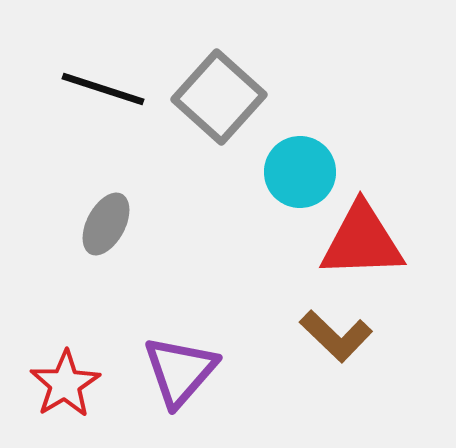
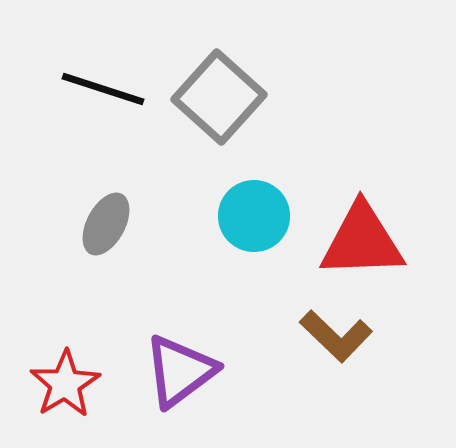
cyan circle: moved 46 px left, 44 px down
purple triangle: rotated 12 degrees clockwise
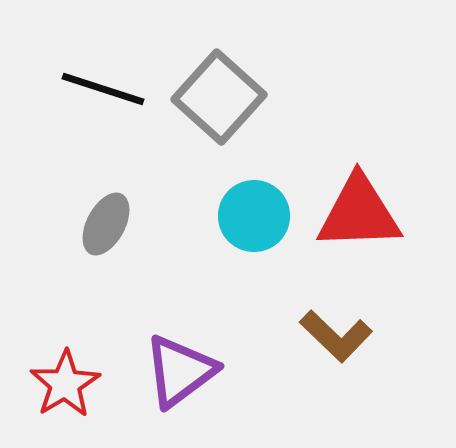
red triangle: moved 3 px left, 28 px up
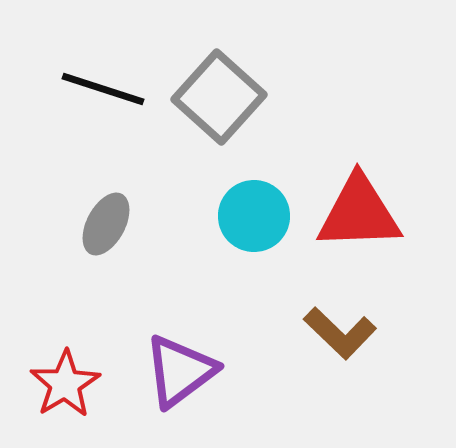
brown L-shape: moved 4 px right, 3 px up
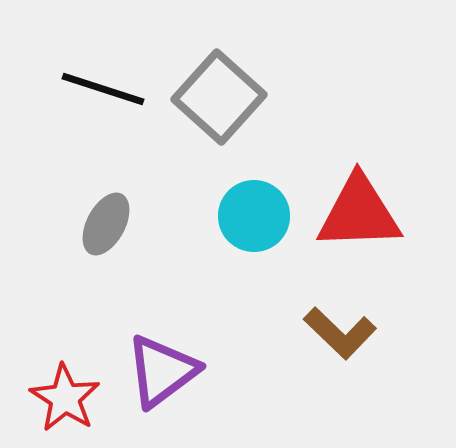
purple triangle: moved 18 px left
red star: moved 14 px down; rotated 8 degrees counterclockwise
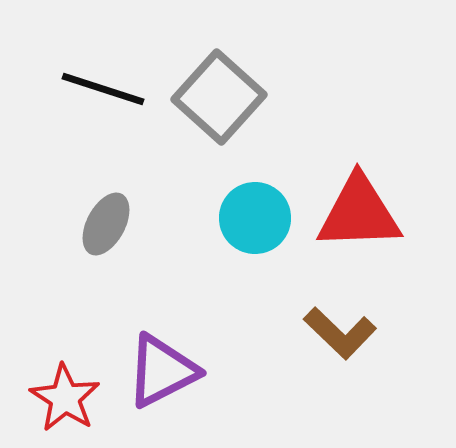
cyan circle: moved 1 px right, 2 px down
purple triangle: rotated 10 degrees clockwise
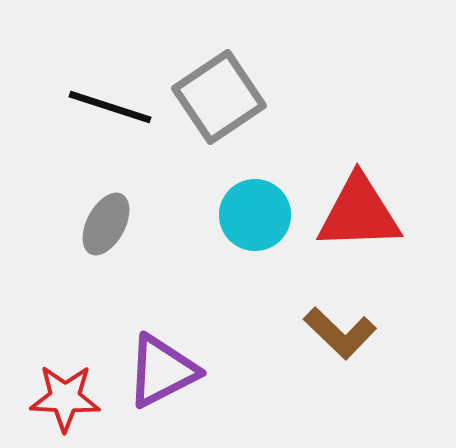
black line: moved 7 px right, 18 px down
gray square: rotated 14 degrees clockwise
cyan circle: moved 3 px up
red star: rotated 30 degrees counterclockwise
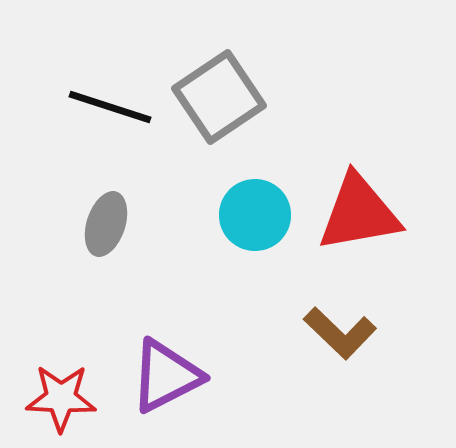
red triangle: rotated 8 degrees counterclockwise
gray ellipse: rotated 10 degrees counterclockwise
purple triangle: moved 4 px right, 5 px down
red star: moved 4 px left
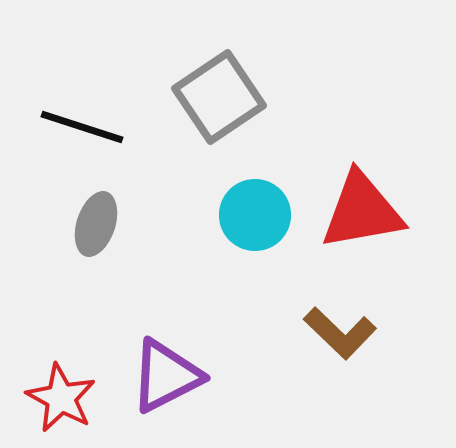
black line: moved 28 px left, 20 px down
red triangle: moved 3 px right, 2 px up
gray ellipse: moved 10 px left
red star: rotated 26 degrees clockwise
